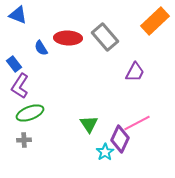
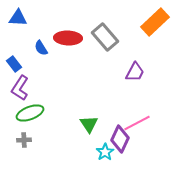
blue triangle: moved 3 px down; rotated 18 degrees counterclockwise
orange rectangle: moved 1 px down
purple L-shape: moved 2 px down
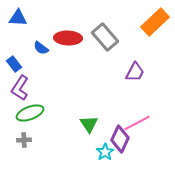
blue semicircle: rotated 21 degrees counterclockwise
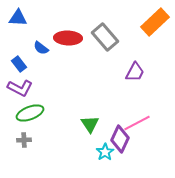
blue rectangle: moved 5 px right
purple L-shape: rotated 95 degrees counterclockwise
green triangle: moved 1 px right
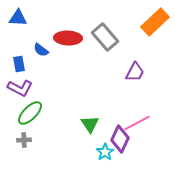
blue semicircle: moved 2 px down
blue rectangle: rotated 28 degrees clockwise
green ellipse: rotated 24 degrees counterclockwise
